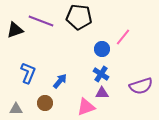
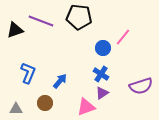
blue circle: moved 1 px right, 1 px up
purple triangle: rotated 32 degrees counterclockwise
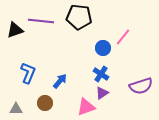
purple line: rotated 15 degrees counterclockwise
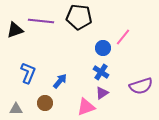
blue cross: moved 2 px up
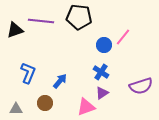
blue circle: moved 1 px right, 3 px up
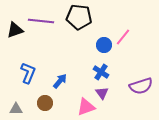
purple triangle: rotated 32 degrees counterclockwise
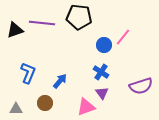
purple line: moved 1 px right, 2 px down
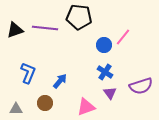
purple line: moved 3 px right, 5 px down
blue cross: moved 4 px right
purple triangle: moved 8 px right
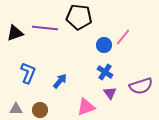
black triangle: moved 3 px down
brown circle: moved 5 px left, 7 px down
